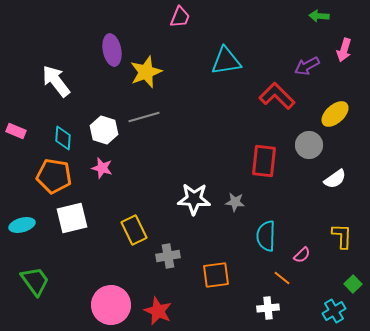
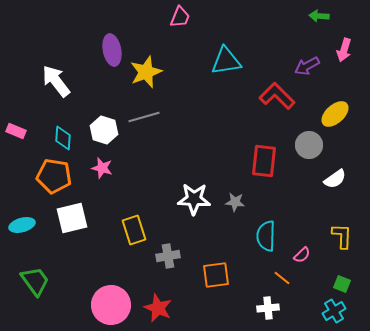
yellow rectangle: rotated 8 degrees clockwise
green square: moved 11 px left; rotated 24 degrees counterclockwise
red star: moved 3 px up
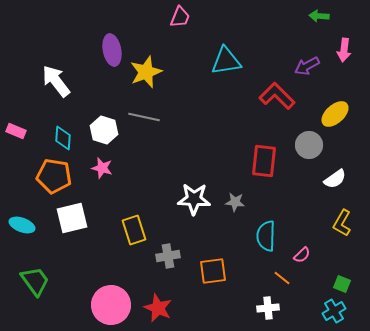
pink arrow: rotated 10 degrees counterclockwise
gray line: rotated 28 degrees clockwise
cyan ellipse: rotated 35 degrees clockwise
yellow L-shape: moved 13 px up; rotated 152 degrees counterclockwise
orange square: moved 3 px left, 4 px up
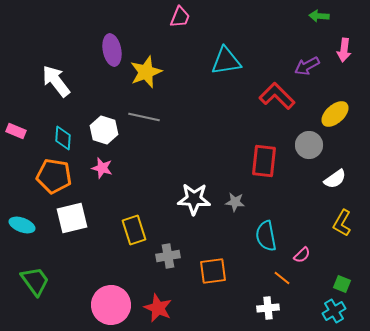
cyan semicircle: rotated 12 degrees counterclockwise
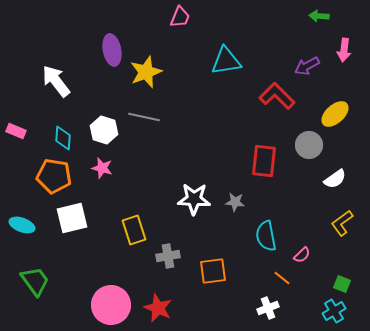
yellow L-shape: rotated 24 degrees clockwise
white cross: rotated 15 degrees counterclockwise
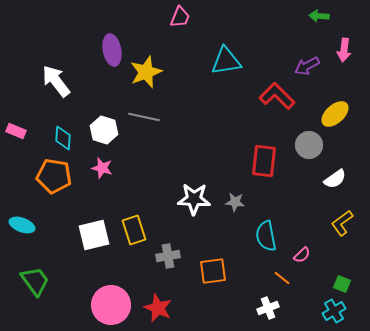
white square: moved 22 px right, 17 px down
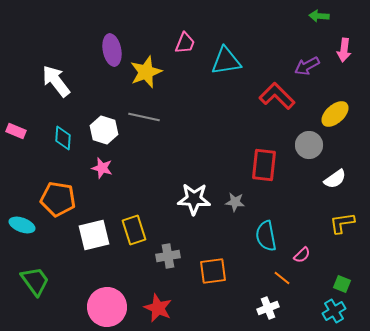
pink trapezoid: moved 5 px right, 26 px down
red rectangle: moved 4 px down
orange pentagon: moved 4 px right, 23 px down
yellow L-shape: rotated 28 degrees clockwise
pink circle: moved 4 px left, 2 px down
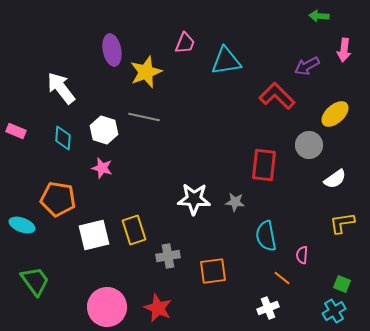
white arrow: moved 5 px right, 7 px down
pink semicircle: rotated 138 degrees clockwise
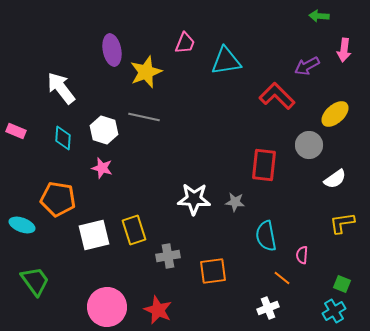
red star: moved 2 px down
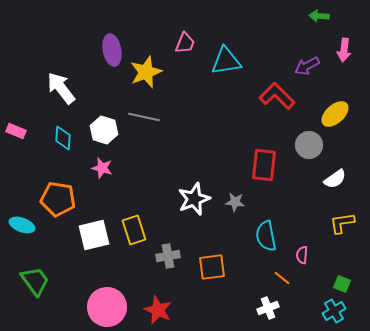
white star: rotated 24 degrees counterclockwise
orange square: moved 1 px left, 4 px up
